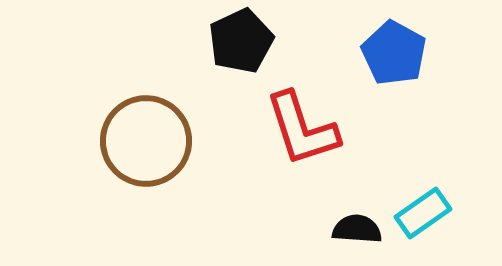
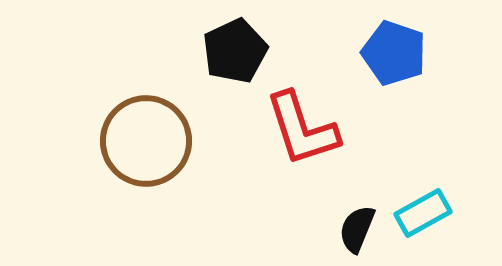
black pentagon: moved 6 px left, 10 px down
blue pentagon: rotated 10 degrees counterclockwise
cyan rectangle: rotated 6 degrees clockwise
black semicircle: rotated 72 degrees counterclockwise
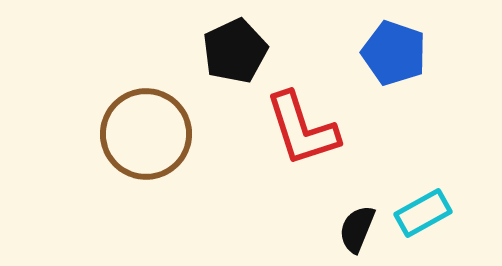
brown circle: moved 7 px up
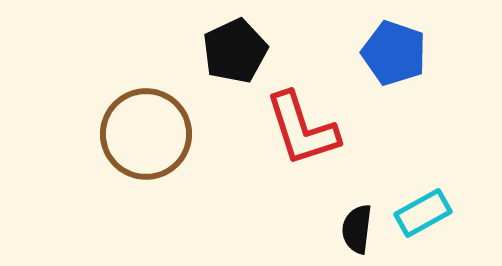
black semicircle: rotated 15 degrees counterclockwise
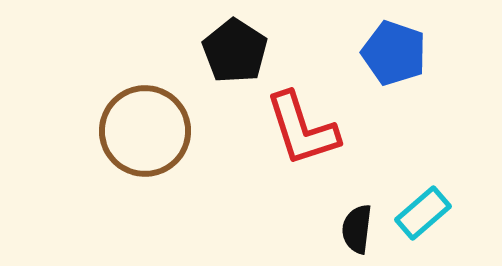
black pentagon: rotated 14 degrees counterclockwise
brown circle: moved 1 px left, 3 px up
cyan rectangle: rotated 12 degrees counterclockwise
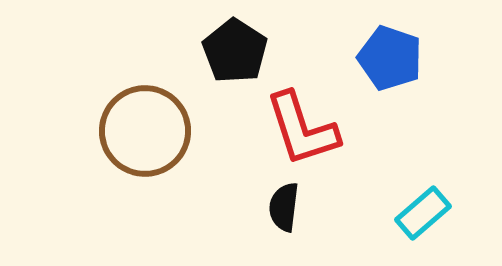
blue pentagon: moved 4 px left, 5 px down
black semicircle: moved 73 px left, 22 px up
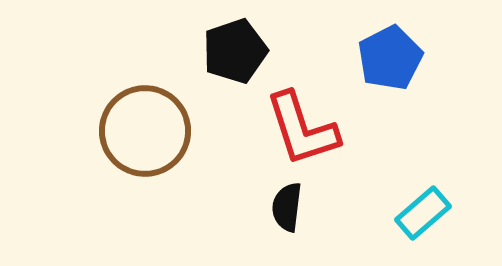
black pentagon: rotated 20 degrees clockwise
blue pentagon: rotated 26 degrees clockwise
black semicircle: moved 3 px right
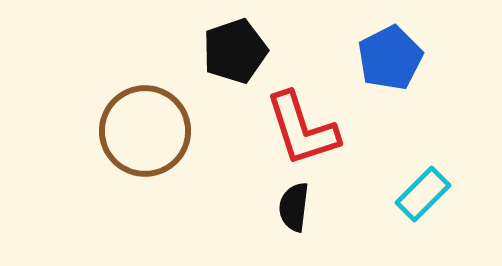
black semicircle: moved 7 px right
cyan rectangle: moved 19 px up; rotated 4 degrees counterclockwise
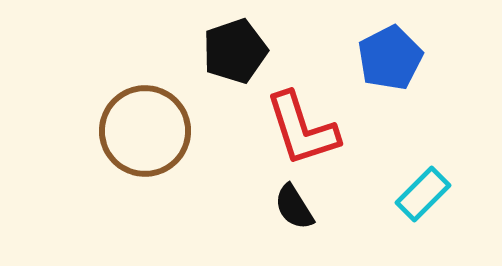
black semicircle: rotated 39 degrees counterclockwise
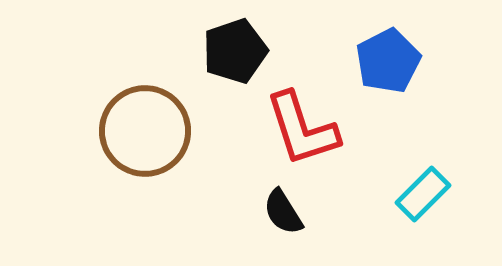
blue pentagon: moved 2 px left, 3 px down
black semicircle: moved 11 px left, 5 px down
